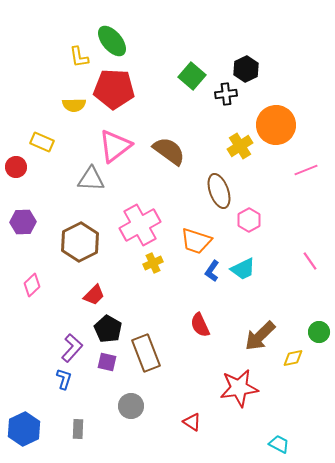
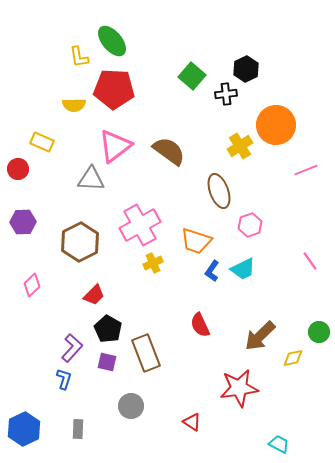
red circle at (16, 167): moved 2 px right, 2 px down
pink hexagon at (249, 220): moved 1 px right, 5 px down; rotated 10 degrees clockwise
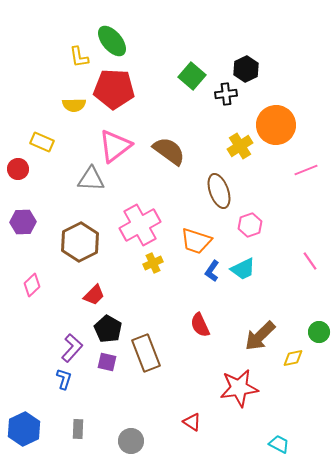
gray circle at (131, 406): moved 35 px down
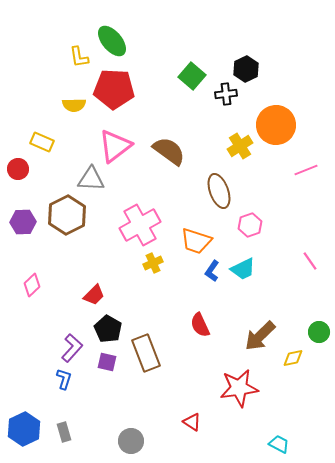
brown hexagon at (80, 242): moved 13 px left, 27 px up
gray rectangle at (78, 429): moved 14 px left, 3 px down; rotated 18 degrees counterclockwise
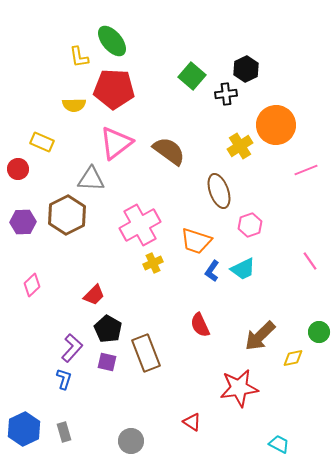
pink triangle at (115, 146): moved 1 px right, 3 px up
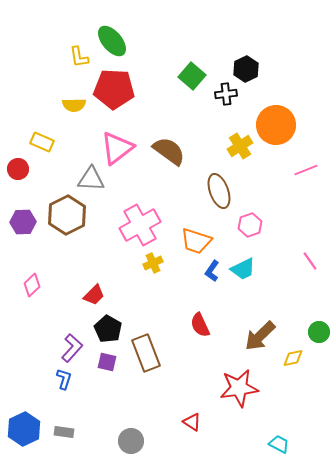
pink triangle at (116, 143): moved 1 px right, 5 px down
gray rectangle at (64, 432): rotated 66 degrees counterclockwise
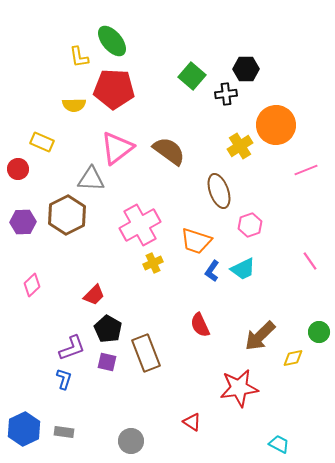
black hexagon at (246, 69): rotated 25 degrees clockwise
purple L-shape at (72, 348): rotated 28 degrees clockwise
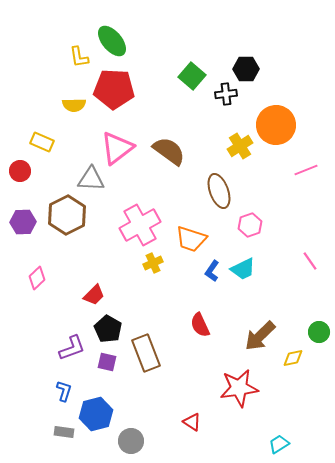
red circle at (18, 169): moved 2 px right, 2 px down
orange trapezoid at (196, 241): moved 5 px left, 2 px up
pink diamond at (32, 285): moved 5 px right, 7 px up
blue L-shape at (64, 379): moved 12 px down
blue hexagon at (24, 429): moved 72 px right, 15 px up; rotated 12 degrees clockwise
cyan trapezoid at (279, 444): rotated 60 degrees counterclockwise
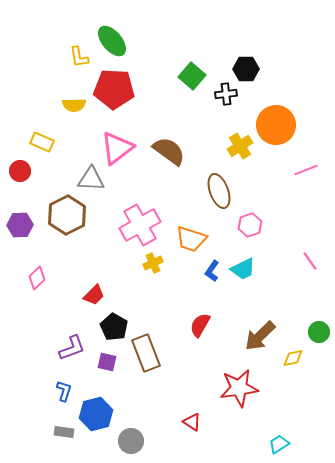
purple hexagon at (23, 222): moved 3 px left, 3 px down
red semicircle at (200, 325): rotated 55 degrees clockwise
black pentagon at (108, 329): moved 6 px right, 2 px up
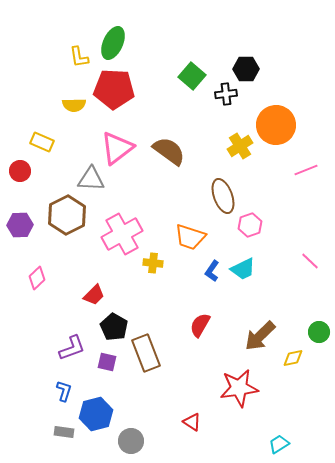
green ellipse at (112, 41): moved 1 px right, 2 px down; rotated 64 degrees clockwise
brown ellipse at (219, 191): moved 4 px right, 5 px down
pink cross at (140, 225): moved 18 px left, 9 px down
orange trapezoid at (191, 239): moved 1 px left, 2 px up
pink line at (310, 261): rotated 12 degrees counterclockwise
yellow cross at (153, 263): rotated 30 degrees clockwise
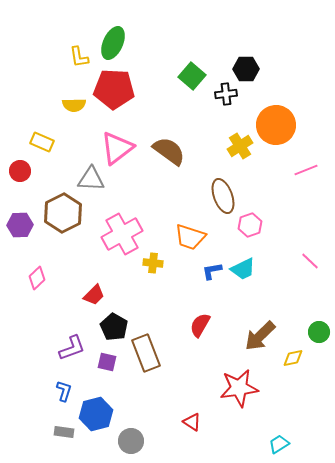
brown hexagon at (67, 215): moved 4 px left, 2 px up
blue L-shape at (212, 271): rotated 45 degrees clockwise
